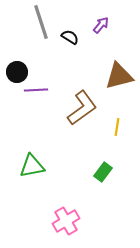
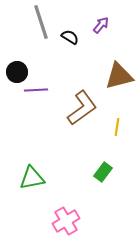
green triangle: moved 12 px down
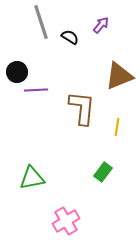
brown triangle: rotated 8 degrees counterclockwise
brown L-shape: rotated 48 degrees counterclockwise
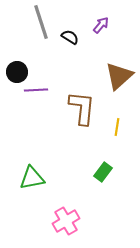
brown triangle: rotated 20 degrees counterclockwise
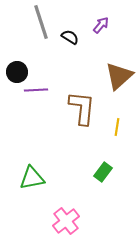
pink cross: rotated 8 degrees counterclockwise
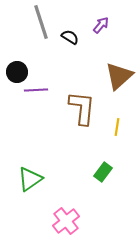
green triangle: moved 2 px left, 1 px down; rotated 24 degrees counterclockwise
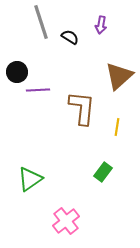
purple arrow: rotated 150 degrees clockwise
purple line: moved 2 px right
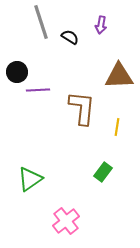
brown triangle: rotated 40 degrees clockwise
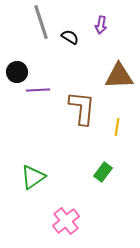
green triangle: moved 3 px right, 2 px up
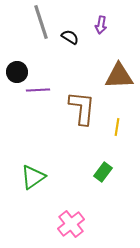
pink cross: moved 5 px right, 3 px down
